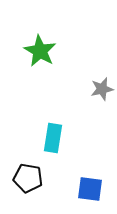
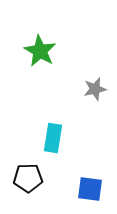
gray star: moved 7 px left
black pentagon: rotated 12 degrees counterclockwise
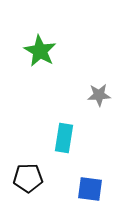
gray star: moved 4 px right, 6 px down; rotated 10 degrees clockwise
cyan rectangle: moved 11 px right
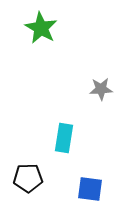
green star: moved 1 px right, 23 px up
gray star: moved 2 px right, 6 px up
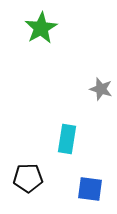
green star: rotated 12 degrees clockwise
gray star: rotated 20 degrees clockwise
cyan rectangle: moved 3 px right, 1 px down
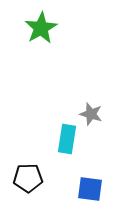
gray star: moved 10 px left, 25 px down
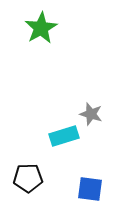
cyan rectangle: moved 3 px left, 3 px up; rotated 64 degrees clockwise
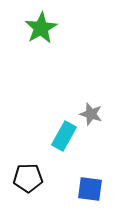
cyan rectangle: rotated 44 degrees counterclockwise
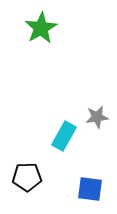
gray star: moved 6 px right, 3 px down; rotated 25 degrees counterclockwise
black pentagon: moved 1 px left, 1 px up
